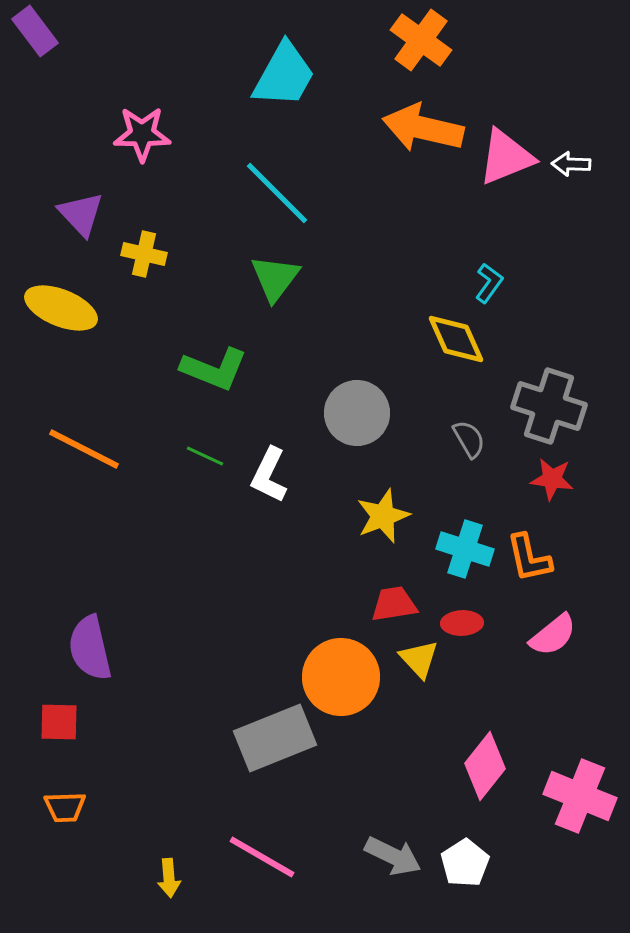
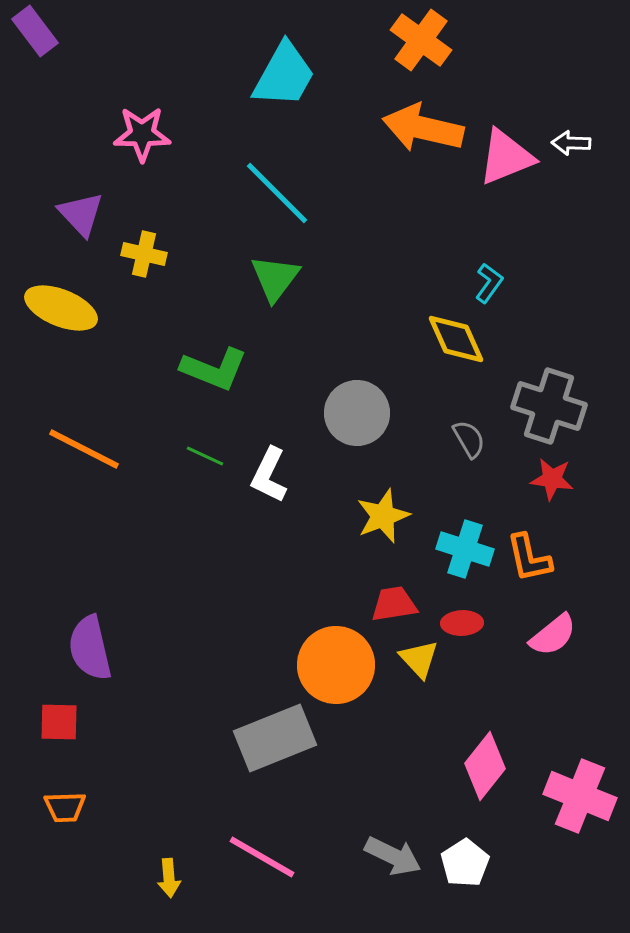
white arrow: moved 21 px up
orange circle: moved 5 px left, 12 px up
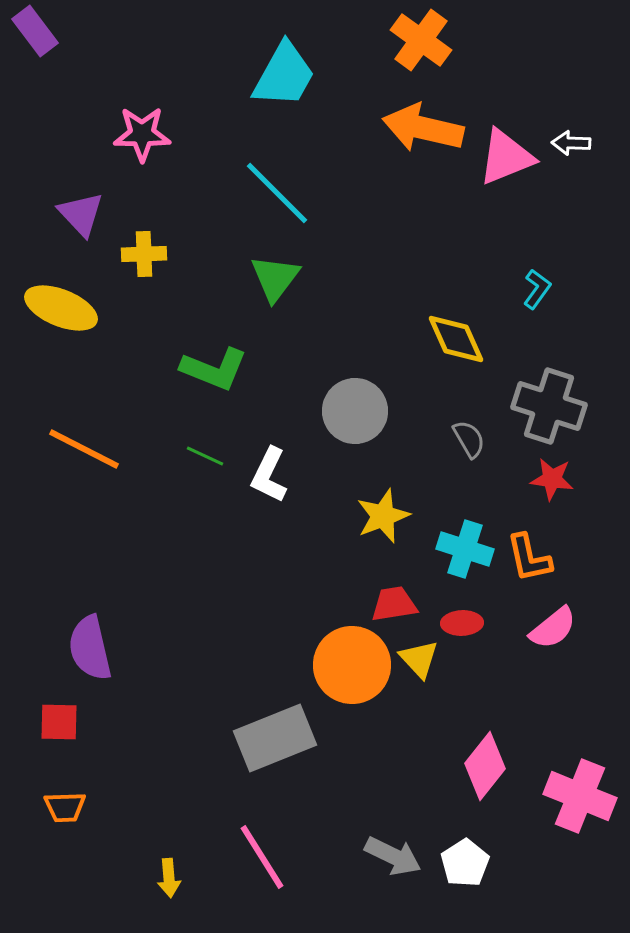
yellow cross: rotated 15 degrees counterclockwise
cyan L-shape: moved 48 px right, 6 px down
gray circle: moved 2 px left, 2 px up
pink semicircle: moved 7 px up
orange circle: moved 16 px right
pink line: rotated 28 degrees clockwise
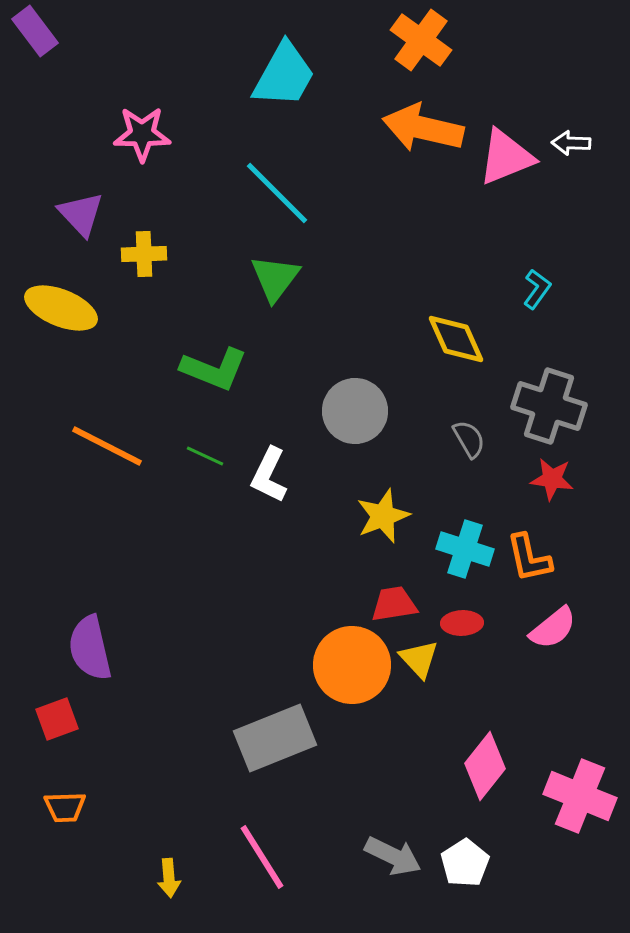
orange line: moved 23 px right, 3 px up
red square: moved 2 px left, 3 px up; rotated 21 degrees counterclockwise
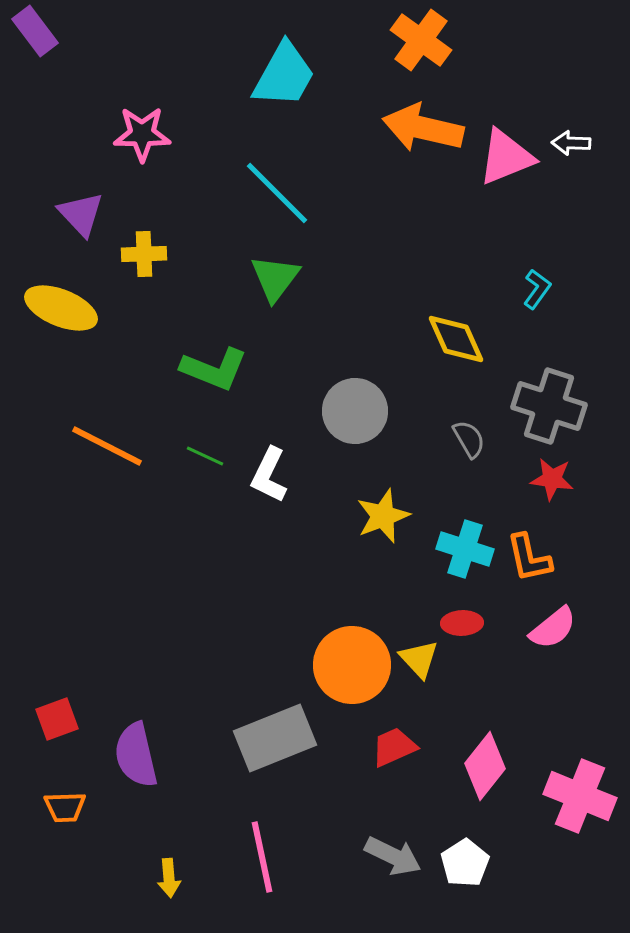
red trapezoid: moved 143 px down; rotated 15 degrees counterclockwise
purple semicircle: moved 46 px right, 107 px down
pink line: rotated 20 degrees clockwise
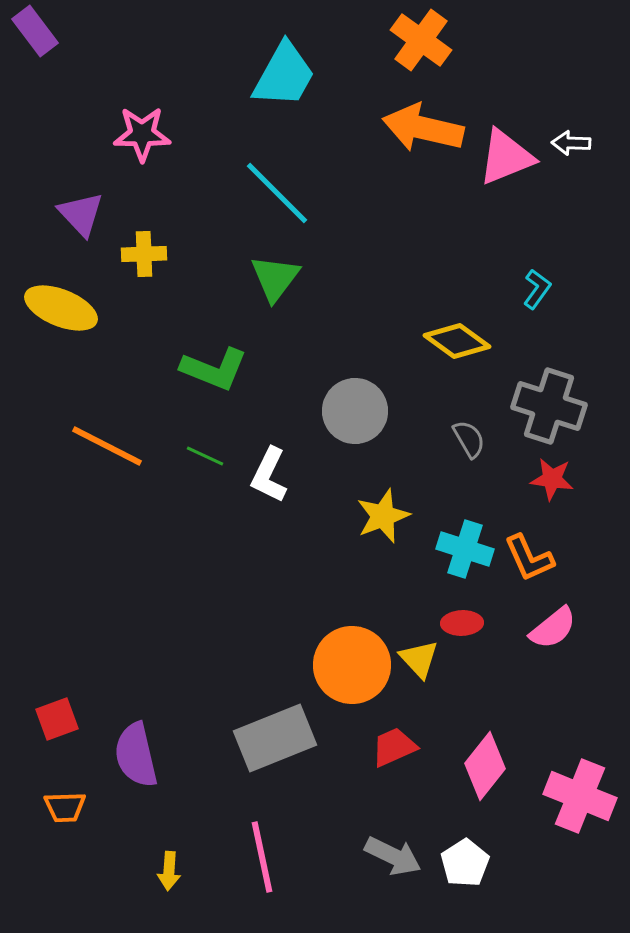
yellow diamond: moved 1 px right, 2 px down; rotated 30 degrees counterclockwise
orange L-shape: rotated 12 degrees counterclockwise
yellow arrow: moved 7 px up; rotated 9 degrees clockwise
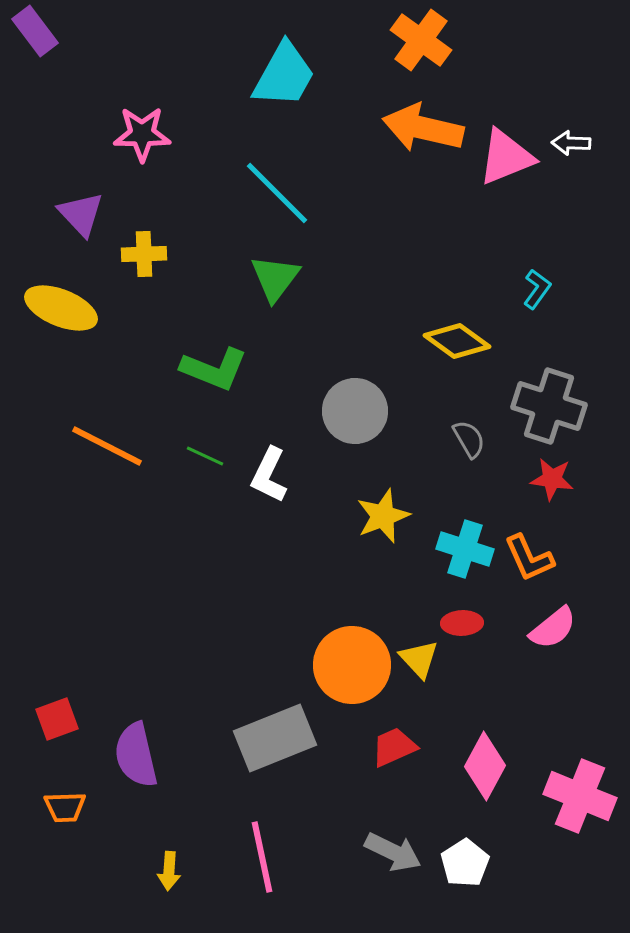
pink diamond: rotated 10 degrees counterclockwise
gray arrow: moved 4 px up
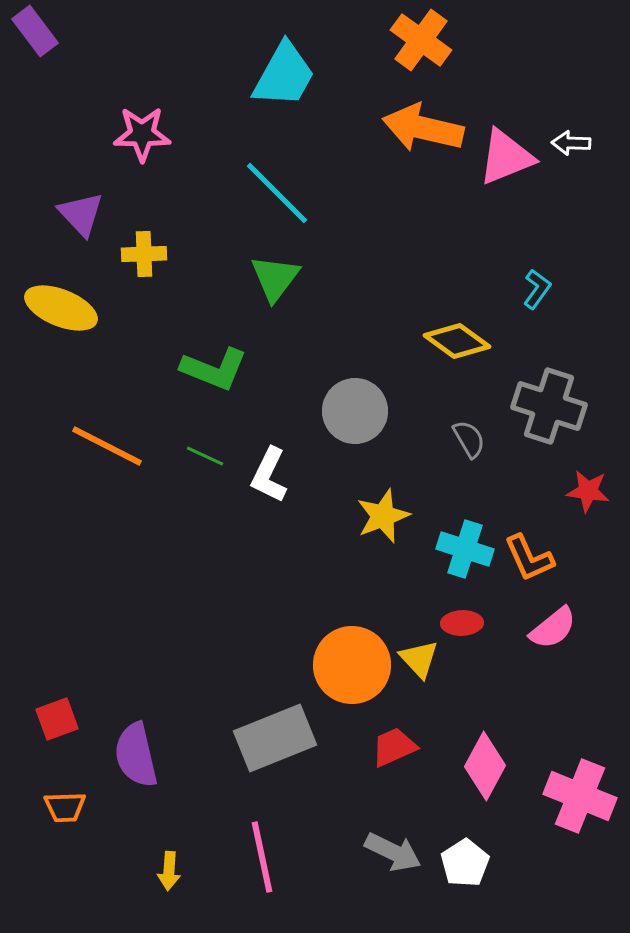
red star: moved 36 px right, 12 px down
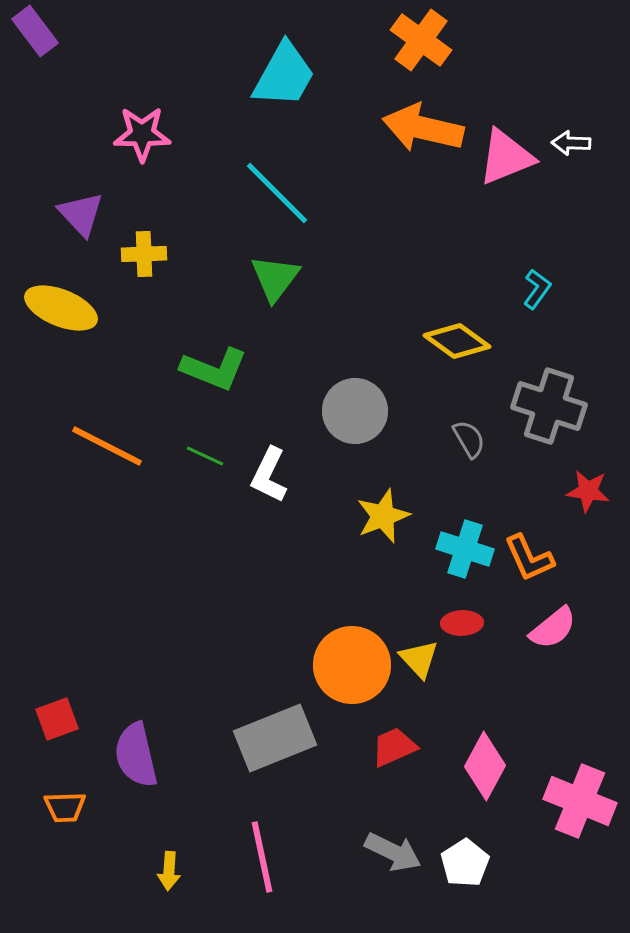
pink cross: moved 5 px down
